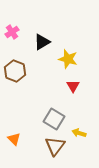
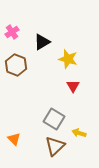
brown hexagon: moved 1 px right, 6 px up
brown triangle: rotated 10 degrees clockwise
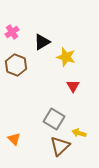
yellow star: moved 2 px left, 2 px up
brown triangle: moved 5 px right
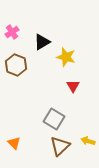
yellow arrow: moved 9 px right, 8 px down
orange triangle: moved 4 px down
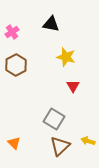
black triangle: moved 9 px right, 18 px up; rotated 42 degrees clockwise
brown hexagon: rotated 10 degrees clockwise
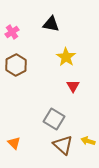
yellow star: rotated 18 degrees clockwise
brown triangle: moved 3 px right, 1 px up; rotated 35 degrees counterclockwise
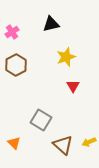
black triangle: rotated 24 degrees counterclockwise
yellow star: rotated 18 degrees clockwise
gray square: moved 13 px left, 1 px down
yellow arrow: moved 1 px right, 1 px down; rotated 40 degrees counterclockwise
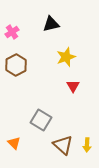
yellow arrow: moved 2 px left, 3 px down; rotated 64 degrees counterclockwise
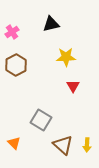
yellow star: rotated 18 degrees clockwise
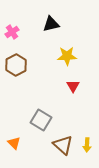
yellow star: moved 1 px right, 1 px up
